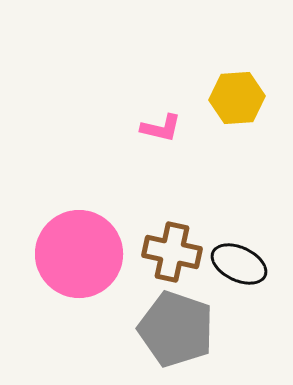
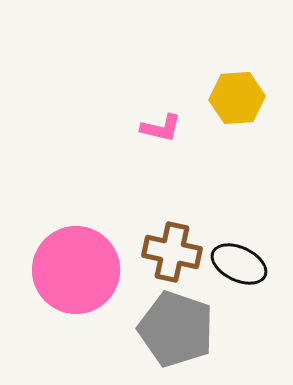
pink circle: moved 3 px left, 16 px down
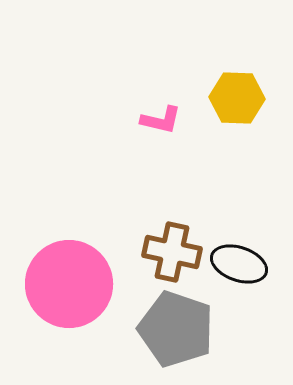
yellow hexagon: rotated 6 degrees clockwise
pink L-shape: moved 8 px up
black ellipse: rotated 6 degrees counterclockwise
pink circle: moved 7 px left, 14 px down
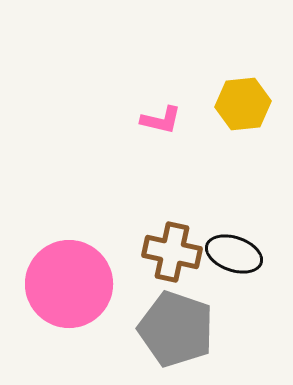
yellow hexagon: moved 6 px right, 6 px down; rotated 8 degrees counterclockwise
black ellipse: moved 5 px left, 10 px up
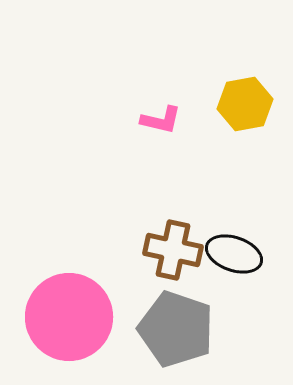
yellow hexagon: moved 2 px right; rotated 4 degrees counterclockwise
brown cross: moved 1 px right, 2 px up
pink circle: moved 33 px down
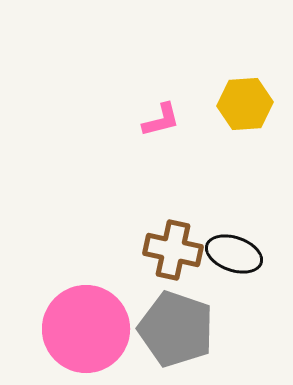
yellow hexagon: rotated 6 degrees clockwise
pink L-shape: rotated 27 degrees counterclockwise
pink circle: moved 17 px right, 12 px down
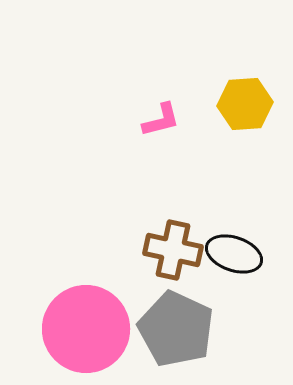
gray pentagon: rotated 6 degrees clockwise
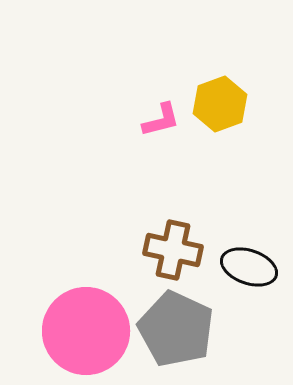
yellow hexagon: moved 25 px left; rotated 16 degrees counterclockwise
black ellipse: moved 15 px right, 13 px down
pink circle: moved 2 px down
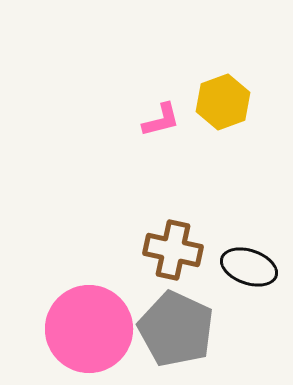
yellow hexagon: moved 3 px right, 2 px up
pink circle: moved 3 px right, 2 px up
